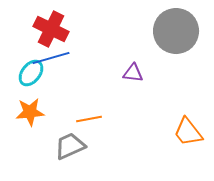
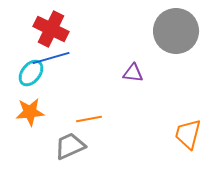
orange trapezoid: moved 2 px down; rotated 52 degrees clockwise
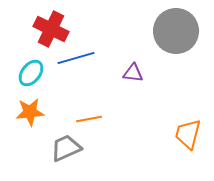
blue line: moved 25 px right
gray trapezoid: moved 4 px left, 2 px down
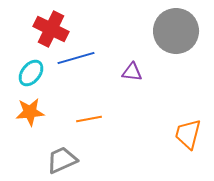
purple triangle: moved 1 px left, 1 px up
gray trapezoid: moved 4 px left, 12 px down
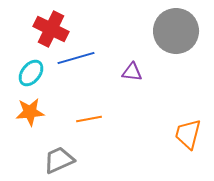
gray trapezoid: moved 3 px left
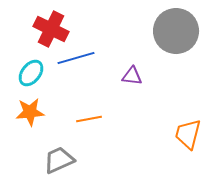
purple triangle: moved 4 px down
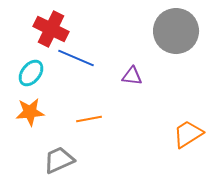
blue line: rotated 39 degrees clockwise
orange trapezoid: rotated 44 degrees clockwise
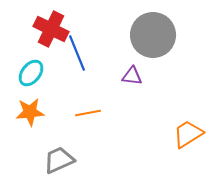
gray circle: moved 23 px left, 4 px down
blue line: moved 1 px right, 5 px up; rotated 45 degrees clockwise
orange line: moved 1 px left, 6 px up
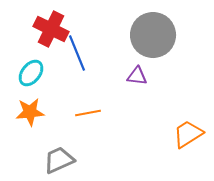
purple triangle: moved 5 px right
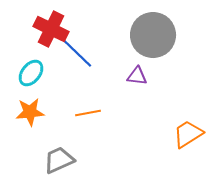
blue line: rotated 24 degrees counterclockwise
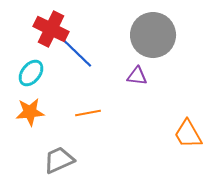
orange trapezoid: rotated 88 degrees counterclockwise
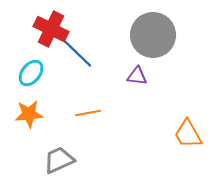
orange star: moved 1 px left, 2 px down
